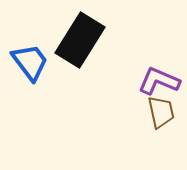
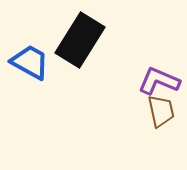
blue trapezoid: rotated 24 degrees counterclockwise
brown trapezoid: moved 1 px up
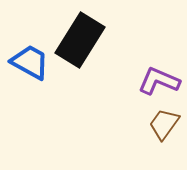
brown trapezoid: moved 3 px right, 13 px down; rotated 132 degrees counterclockwise
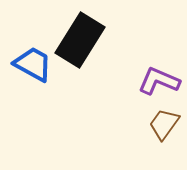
blue trapezoid: moved 3 px right, 2 px down
